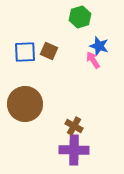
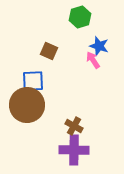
blue square: moved 8 px right, 29 px down
brown circle: moved 2 px right, 1 px down
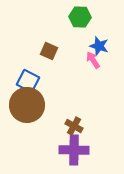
green hexagon: rotated 20 degrees clockwise
blue square: moved 5 px left; rotated 30 degrees clockwise
